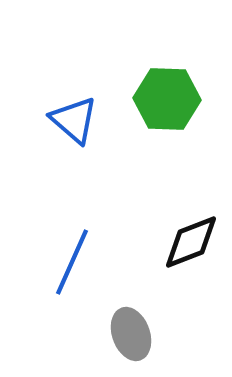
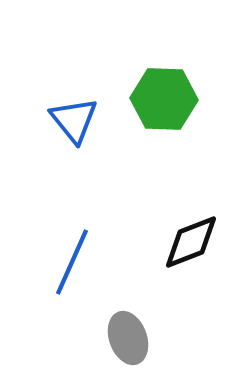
green hexagon: moved 3 px left
blue triangle: rotated 10 degrees clockwise
gray ellipse: moved 3 px left, 4 px down
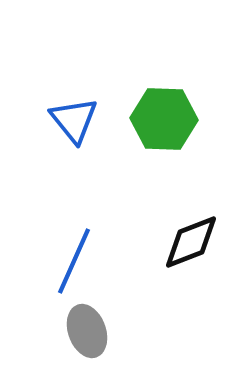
green hexagon: moved 20 px down
blue line: moved 2 px right, 1 px up
gray ellipse: moved 41 px left, 7 px up
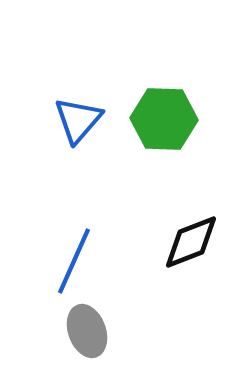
blue triangle: moved 4 px right; rotated 20 degrees clockwise
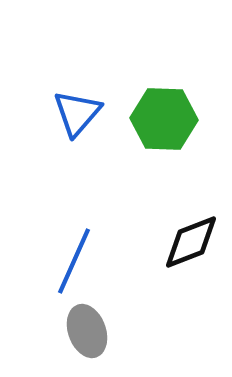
blue triangle: moved 1 px left, 7 px up
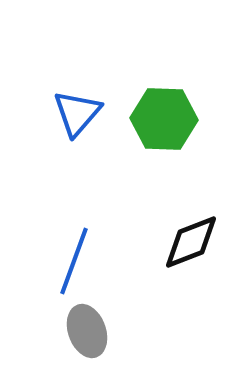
blue line: rotated 4 degrees counterclockwise
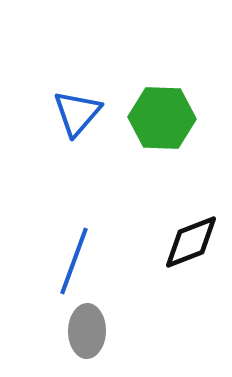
green hexagon: moved 2 px left, 1 px up
gray ellipse: rotated 21 degrees clockwise
